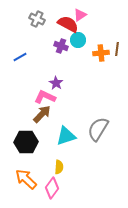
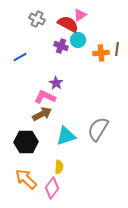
brown arrow: rotated 18 degrees clockwise
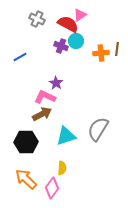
cyan circle: moved 2 px left, 1 px down
yellow semicircle: moved 3 px right, 1 px down
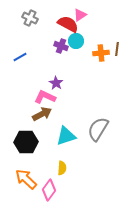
gray cross: moved 7 px left, 1 px up
pink diamond: moved 3 px left, 2 px down
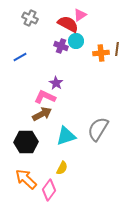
yellow semicircle: rotated 24 degrees clockwise
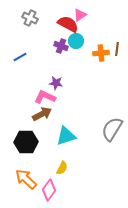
purple star: rotated 24 degrees counterclockwise
gray semicircle: moved 14 px right
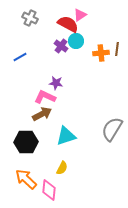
purple cross: rotated 16 degrees clockwise
pink diamond: rotated 30 degrees counterclockwise
